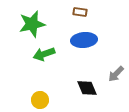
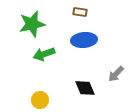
black diamond: moved 2 px left
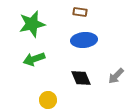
green arrow: moved 10 px left, 5 px down
gray arrow: moved 2 px down
black diamond: moved 4 px left, 10 px up
yellow circle: moved 8 px right
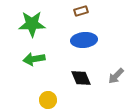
brown rectangle: moved 1 px right, 1 px up; rotated 24 degrees counterclockwise
green star: rotated 12 degrees clockwise
green arrow: rotated 10 degrees clockwise
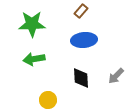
brown rectangle: rotated 32 degrees counterclockwise
black diamond: rotated 20 degrees clockwise
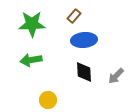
brown rectangle: moved 7 px left, 5 px down
green arrow: moved 3 px left, 1 px down
black diamond: moved 3 px right, 6 px up
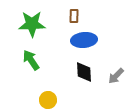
brown rectangle: rotated 40 degrees counterclockwise
green arrow: rotated 65 degrees clockwise
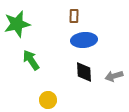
green star: moved 15 px left; rotated 12 degrees counterclockwise
gray arrow: moved 2 px left; rotated 30 degrees clockwise
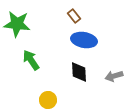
brown rectangle: rotated 40 degrees counterclockwise
green star: rotated 20 degrees clockwise
blue ellipse: rotated 15 degrees clockwise
black diamond: moved 5 px left
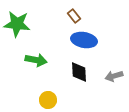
green arrow: moved 5 px right; rotated 135 degrees clockwise
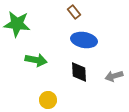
brown rectangle: moved 4 px up
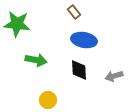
black diamond: moved 2 px up
